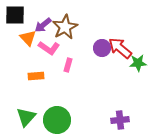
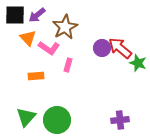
purple arrow: moved 6 px left, 10 px up
green star: rotated 24 degrees clockwise
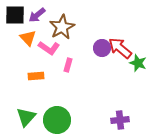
brown star: moved 3 px left
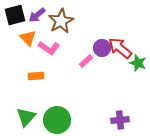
black square: rotated 15 degrees counterclockwise
brown star: moved 1 px left, 6 px up
pink rectangle: moved 18 px right, 4 px up; rotated 32 degrees clockwise
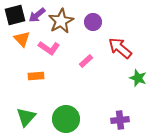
orange triangle: moved 6 px left, 1 px down
purple circle: moved 9 px left, 26 px up
green star: moved 15 px down
green circle: moved 9 px right, 1 px up
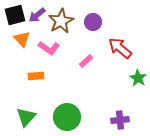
green star: rotated 12 degrees clockwise
green circle: moved 1 px right, 2 px up
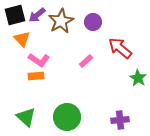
pink L-shape: moved 10 px left, 12 px down
green triangle: rotated 30 degrees counterclockwise
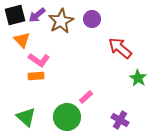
purple circle: moved 1 px left, 3 px up
orange triangle: moved 1 px down
pink rectangle: moved 36 px down
purple cross: rotated 36 degrees clockwise
